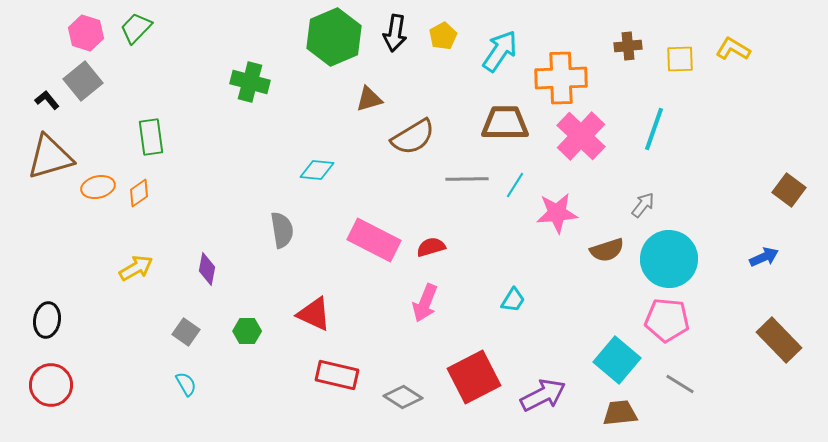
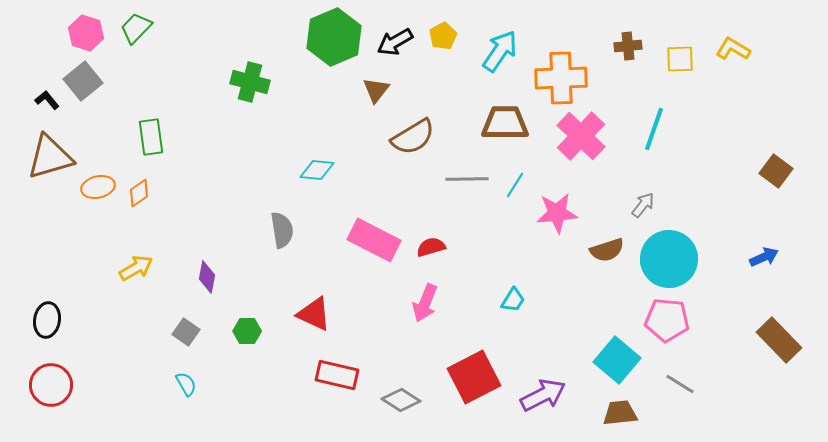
black arrow at (395, 33): moved 9 px down; rotated 51 degrees clockwise
brown triangle at (369, 99): moved 7 px right, 9 px up; rotated 36 degrees counterclockwise
brown square at (789, 190): moved 13 px left, 19 px up
purple diamond at (207, 269): moved 8 px down
gray diamond at (403, 397): moved 2 px left, 3 px down
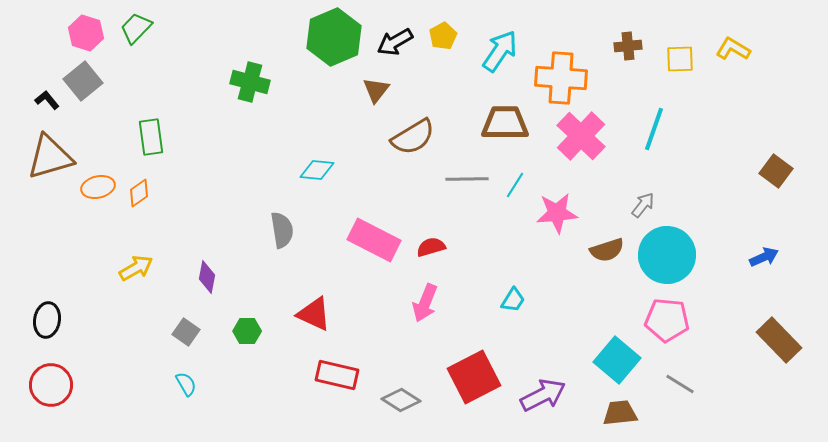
orange cross at (561, 78): rotated 6 degrees clockwise
cyan circle at (669, 259): moved 2 px left, 4 px up
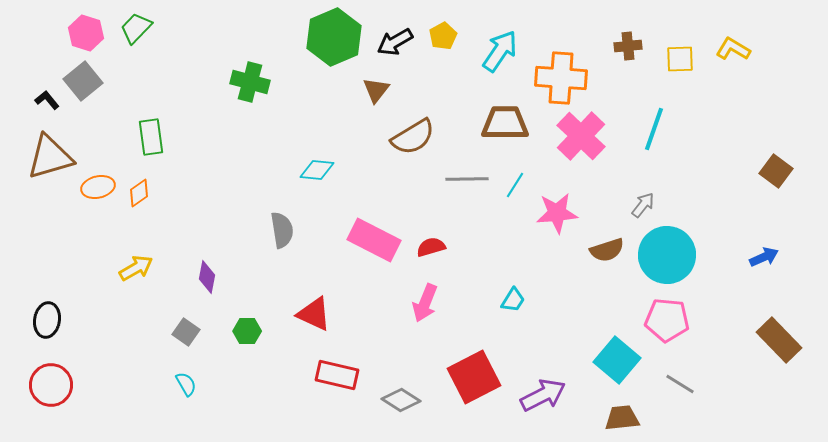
brown trapezoid at (620, 413): moved 2 px right, 5 px down
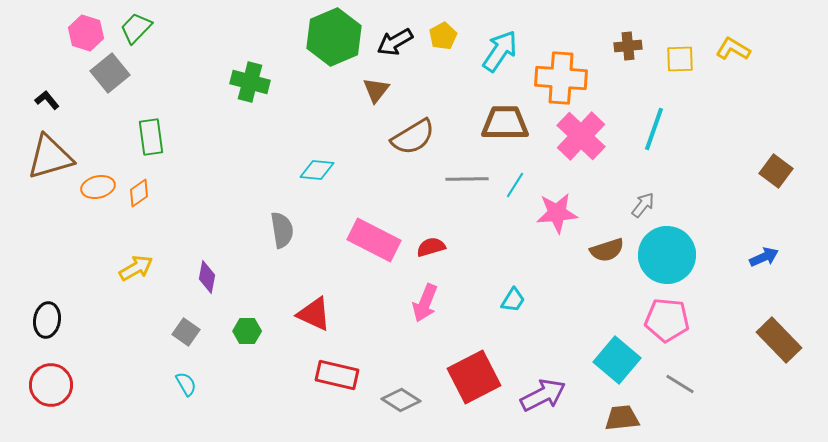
gray square at (83, 81): moved 27 px right, 8 px up
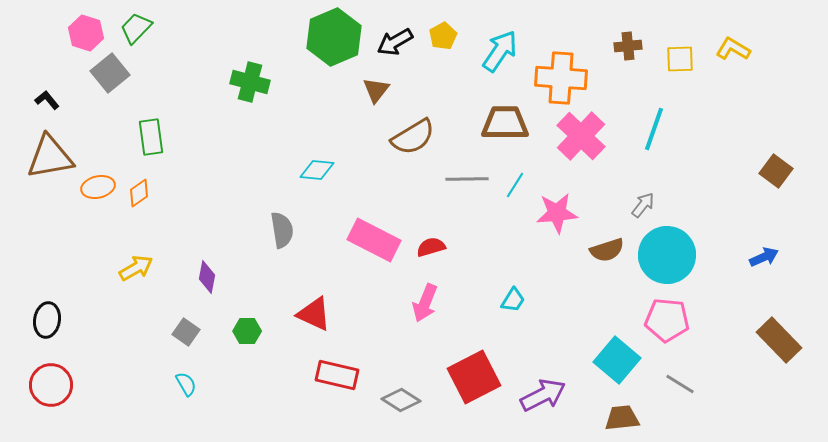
brown triangle at (50, 157): rotated 6 degrees clockwise
